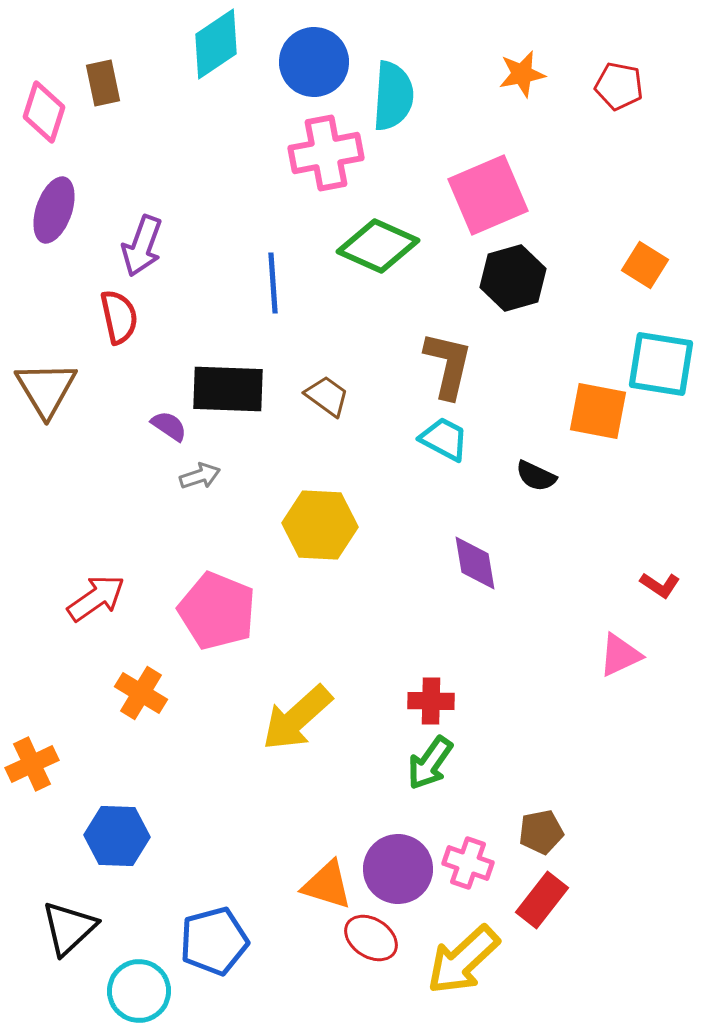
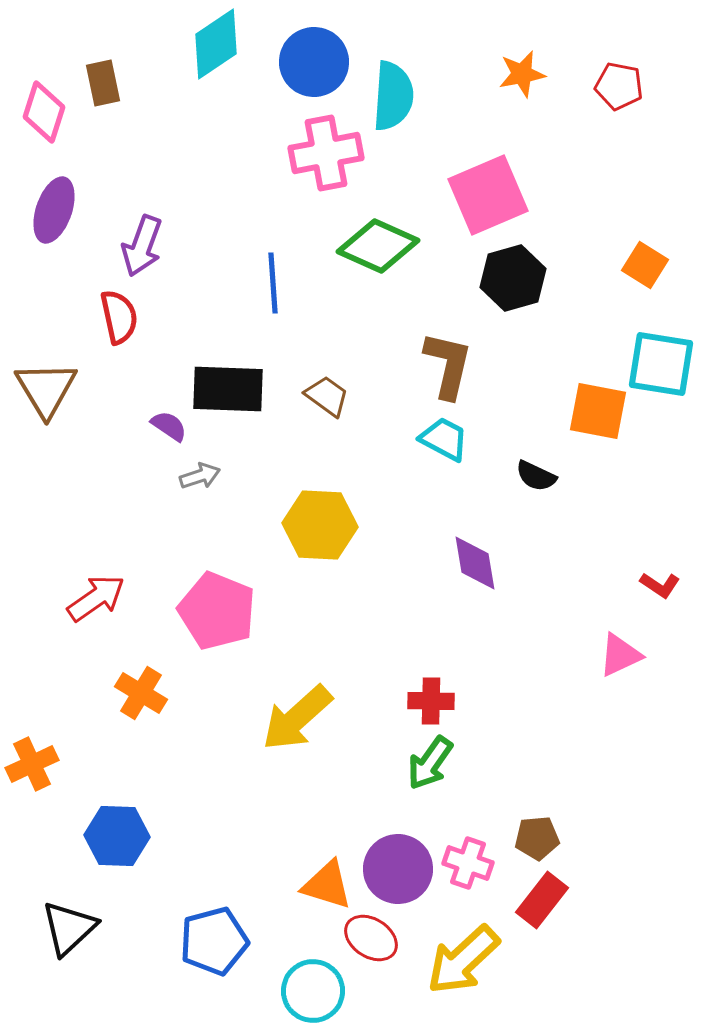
brown pentagon at (541, 832): moved 4 px left, 6 px down; rotated 6 degrees clockwise
cyan circle at (139, 991): moved 174 px right
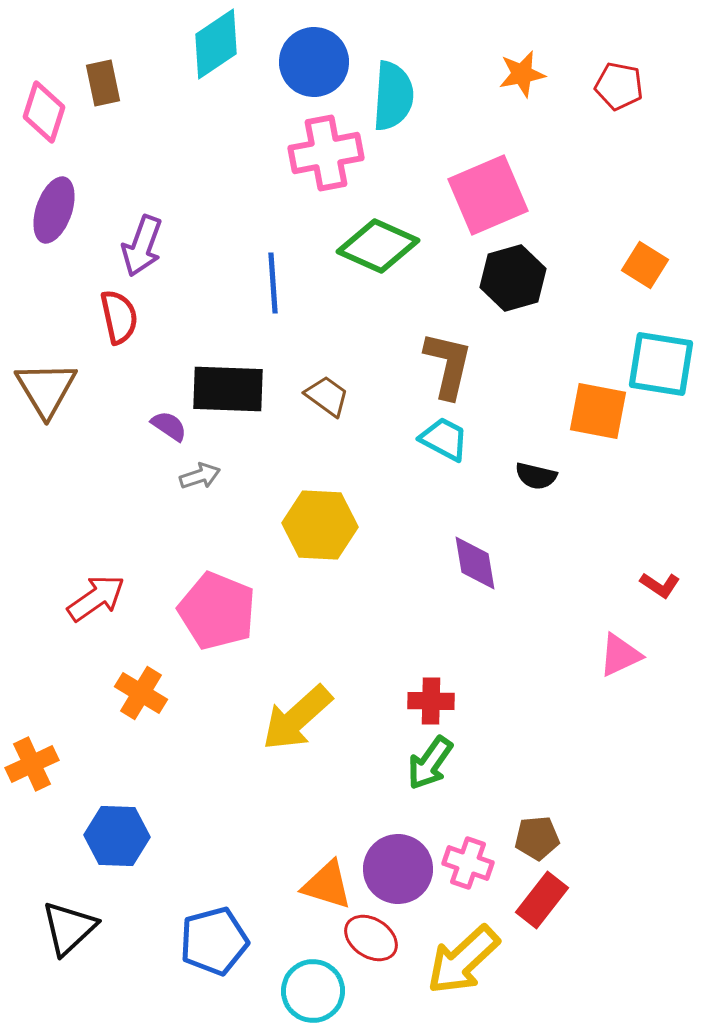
black semicircle at (536, 476): rotated 12 degrees counterclockwise
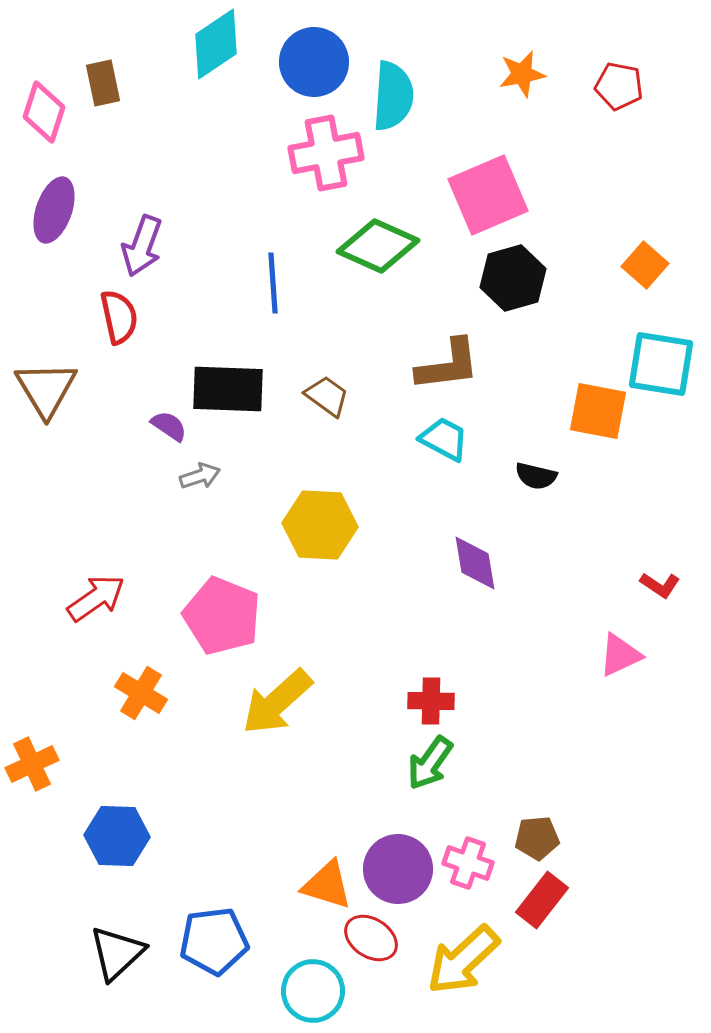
orange square at (645, 265): rotated 9 degrees clockwise
brown L-shape at (448, 365): rotated 70 degrees clockwise
pink pentagon at (217, 611): moved 5 px right, 5 px down
yellow arrow at (297, 718): moved 20 px left, 16 px up
black triangle at (69, 928): moved 48 px right, 25 px down
blue pentagon at (214, 941): rotated 8 degrees clockwise
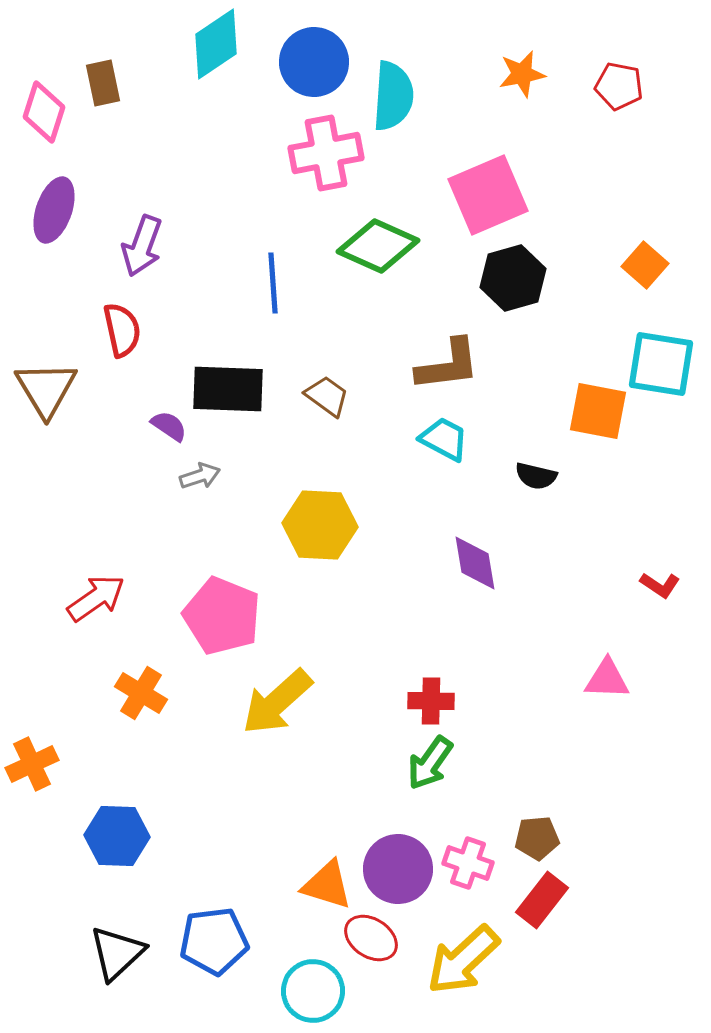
red semicircle at (119, 317): moved 3 px right, 13 px down
pink triangle at (620, 655): moved 13 px left, 24 px down; rotated 27 degrees clockwise
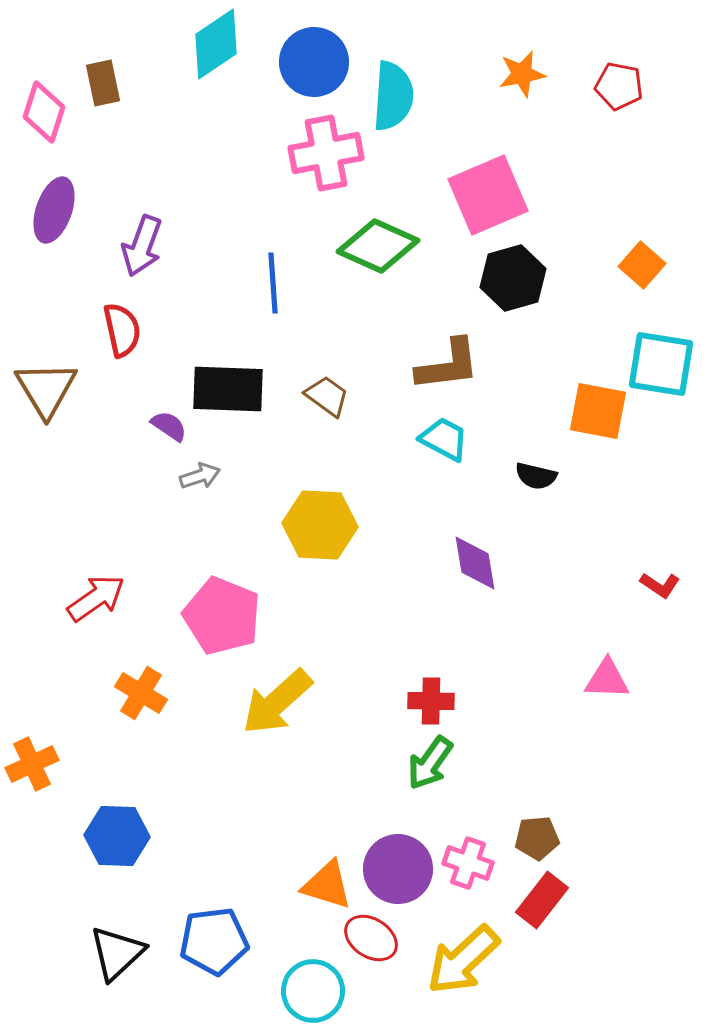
orange square at (645, 265): moved 3 px left
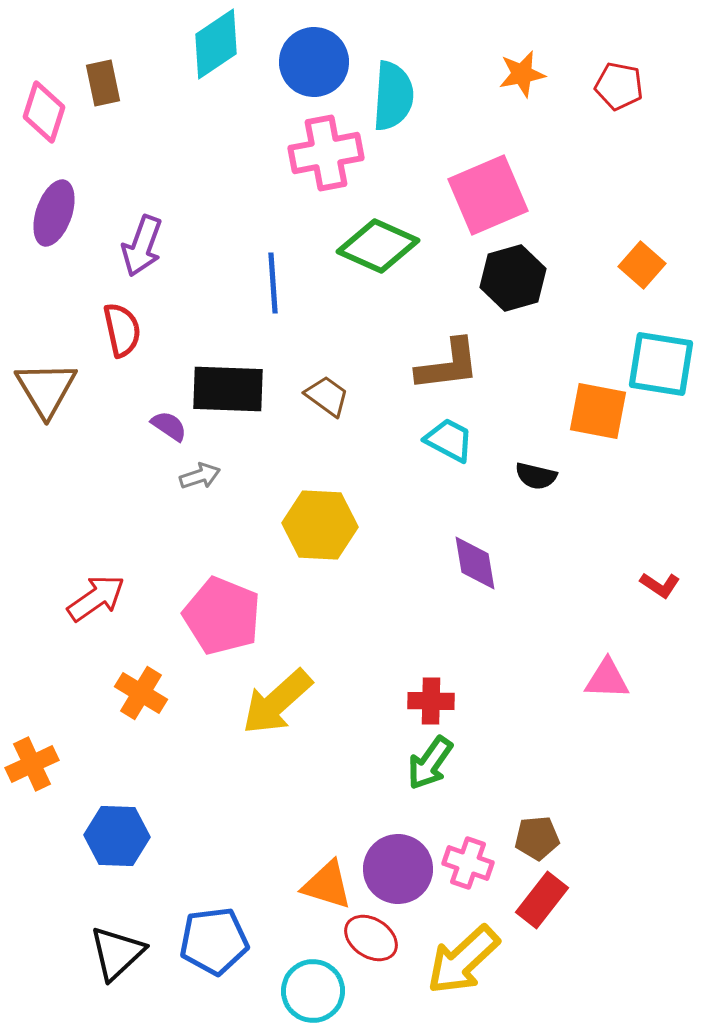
purple ellipse at (54, 210): moved 3 px down
cyan trapezoid at (444, 439): moved 5 px right, 1 px down
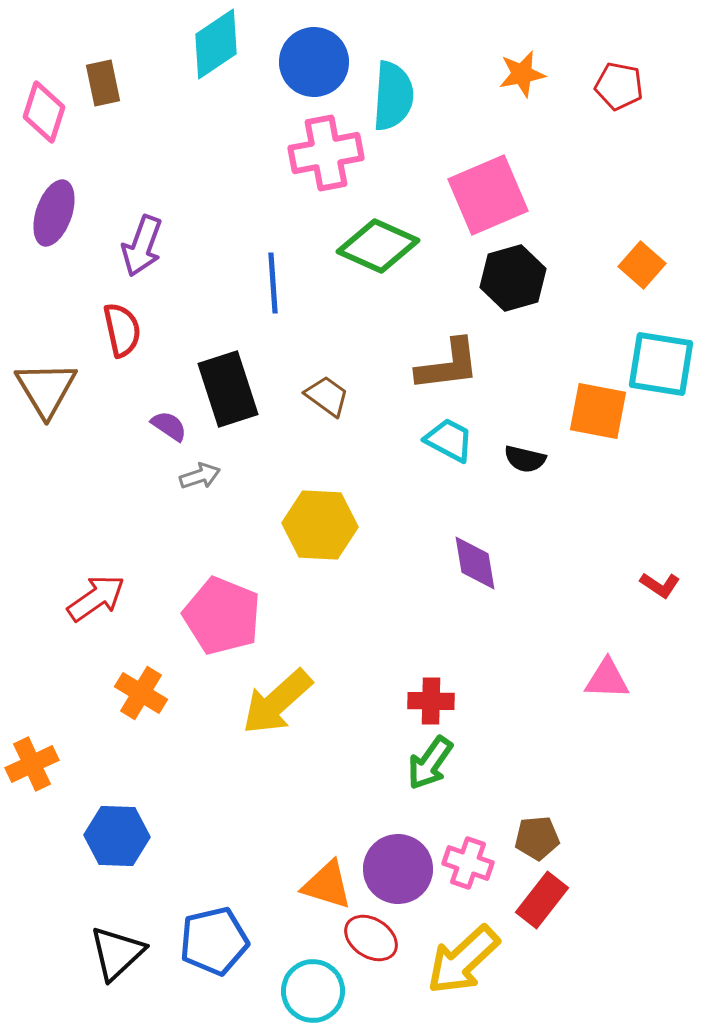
black rectangle at (228, 389): rotated 70 degrees clockwise
black semicircle at (536, 476): moved 11 px left, 17 px up
blue pentagon at (214, 941): rotated 6 degrees counterclockwise
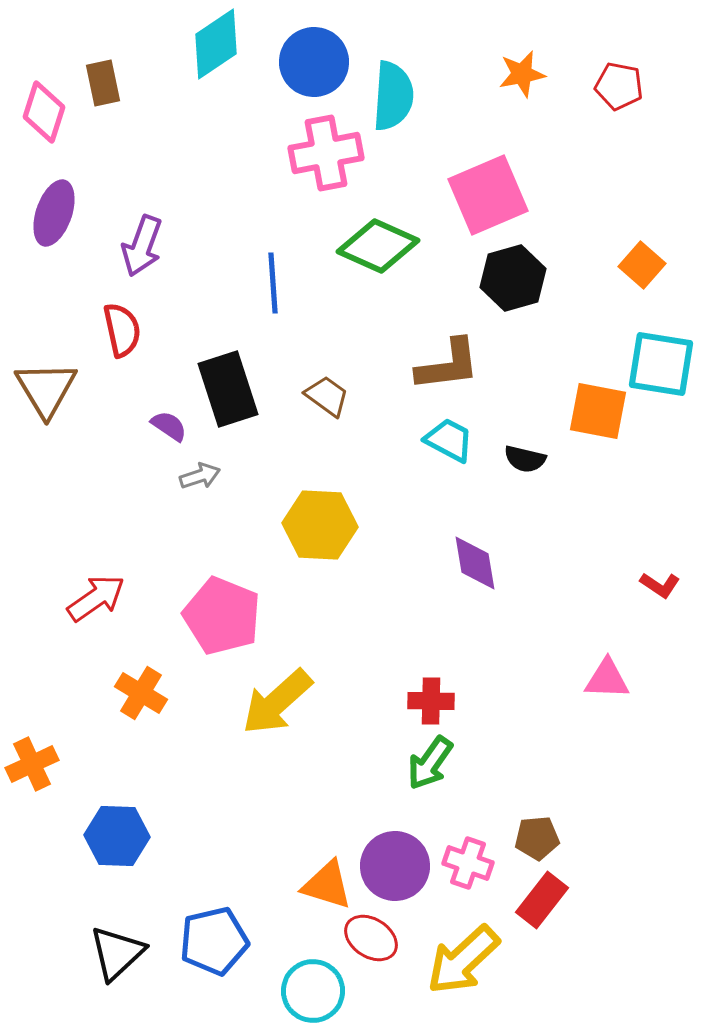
purple circle at (398, 869): moved 3 px left, 3 px up
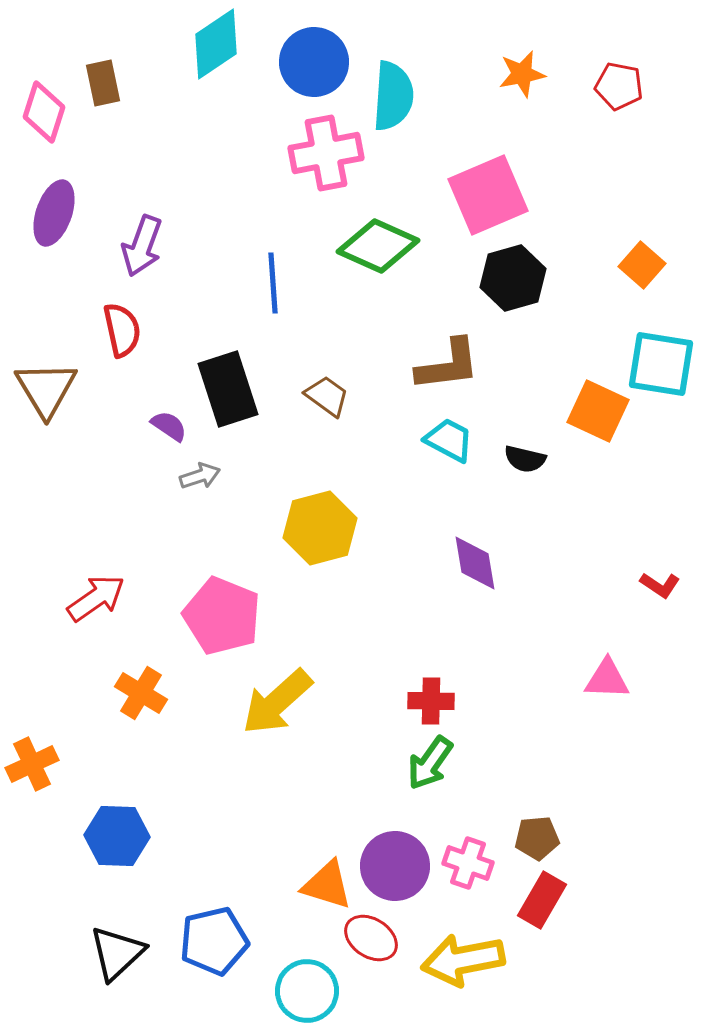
orange square at (598, 411): rotated 14 degrees clockwise
yellow hexagon at (320, 525): moved 3 px down; rotated 18 degrees counterclockwise
red rectangle at (542, 900): rotated 8 degrees counterclockwise
yellow arrow at (463, 960): rotated 32 degrees clockwise
cyan circle at (313, 991): moved 6 px left
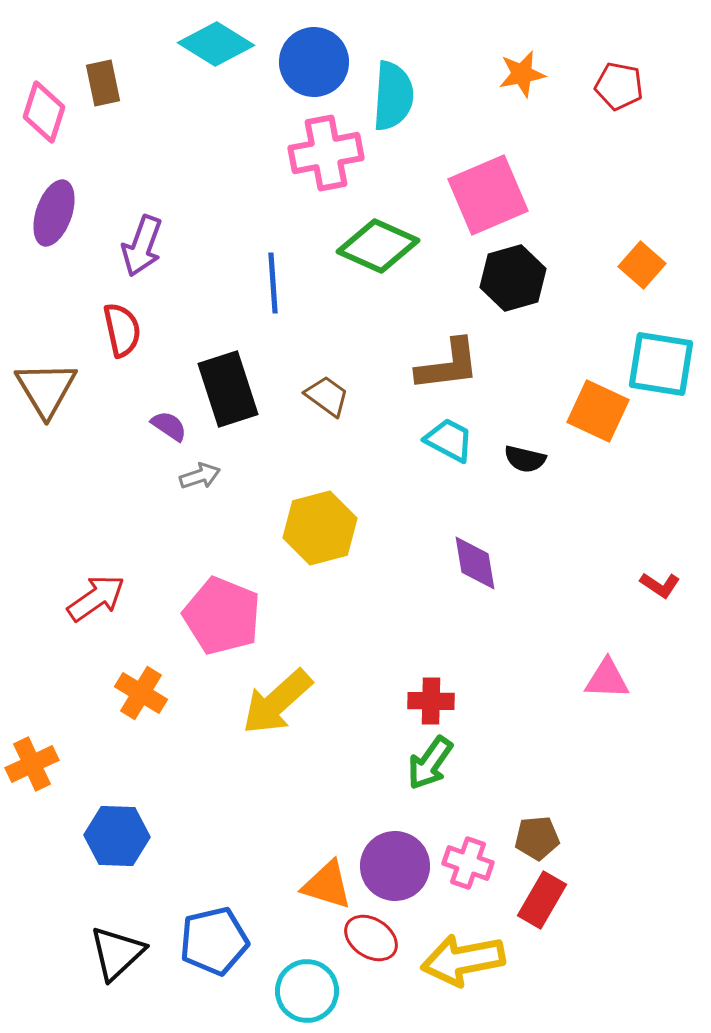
cyan diamond at (216, 44): rotated 66 degrees clockwise
